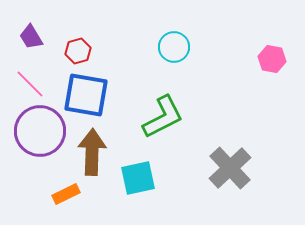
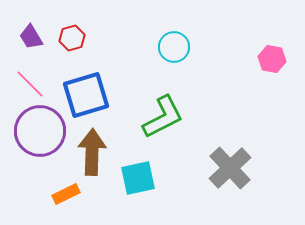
red hexagon: moved 6 px left, 13 px up
blue square: rotated 27 degrees counterclockwise
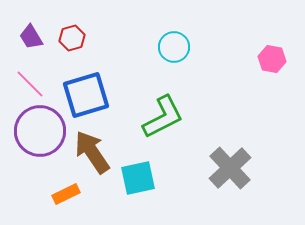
brown arrow: rotated 36 degrees counterclockwise
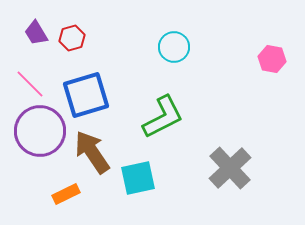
purple trapezoid: moved 5 px right, 4 px up
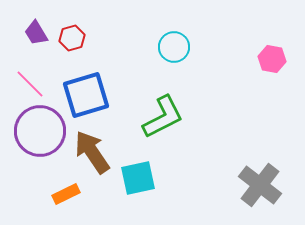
gray cross: moved 30 px right, 17 px down; rotated 9 degrees counterclockwise
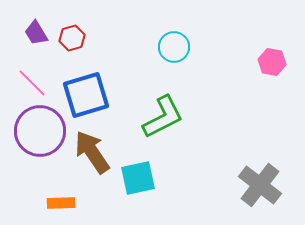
pink hexagon: moved 3 px down
pink line: moved 2 px right, 1 px up
orange rectangle: moved 5 px left, 9 px down; rotated 24 degrees clockwise
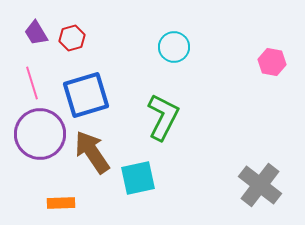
pink line: rotated 28 degrees clockwise
green L-shape: rotated 36 degrees counterclockwise
purple circle: moved 3 px down
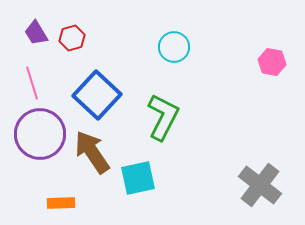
blue square: moved 11 px right; rotated 30 degrees counterclockwise
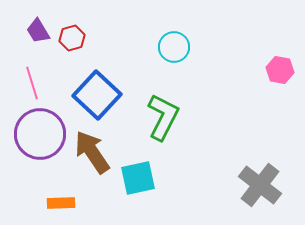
purple trapezoid: moved 2 px right, 2 px up
pink hexagon: moved 8 px right, 8 px down
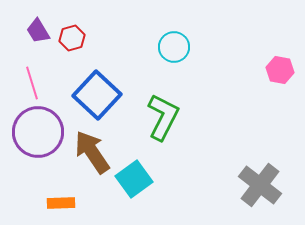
purple circle: moved 2 px left, 2 px up
cyan square: moved 4 px left, 1 px down; rotated 24 degrees counterclockwise
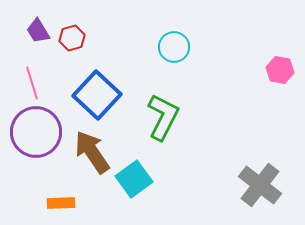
purple circle: moved 2 px left
